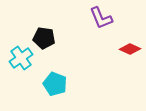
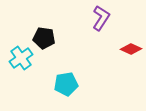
purple L-shape: rotated 125 degrees counterclockwise
red diamond: moved 1 px right
cyan pentagon: moved 11 px right; rotated 30 degrees counterclockwise
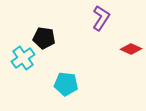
cyan cross: moved 2 px right
cyan pentagon: rotated 15 degrees clockwise
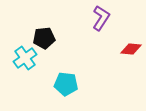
black pentagon: rotated 15 degrees counterclockwise
red diamond: rotated 20 degrees counterclockwise
cyan cross: moved 2 px right
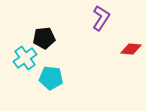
cyan pentagon: moved 15 px left, 6 px up
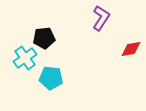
red diamond: rotated 15 degrees counterclockwise
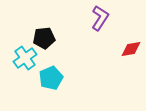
purple L-shape: moved 1 px left
cyan pentagon: rotated 30 degrees counterclockwise
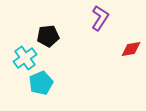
black pentagon: moved 4 px right, 2 px up
cyan pentagon: moved 10 px left, 5 px down
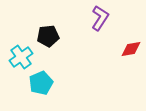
cyan cross: moved 4 px left, 1 px up
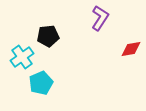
cyan cross: moved 1 px right
